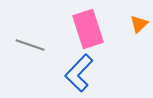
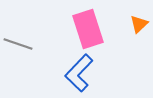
gray line: moved 12 px left, 1 px up
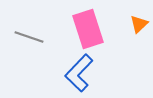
gray line: moved 11 px right, 7 px up
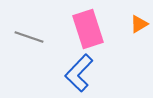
orange triangle: rotated 12 degrees clockwise
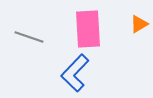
pink rectangle: rotated 15 degrees clockwise
blue L-shape: moved 4 px left
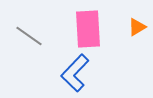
orange triangle: moved 2 px left, 3 px down
gray line: moved 1 px up; rotated 16 degrees clockwise
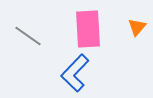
orange triangle: rotated 18 degrees counterclockwise
gray line: moved 1 px left
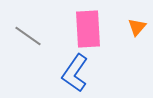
blue L-shape: rotated 9 degrees counterclockwise
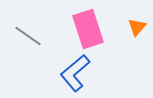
pink rectangle: rotated 15 degrees counterclockwise
blue L-shape: rotated 15 degrees clockwise
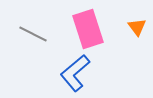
orange triangle: rotated 18 degrees counterclockwise
gray line: moved 5 px right, 2 px up; rotated 8 degrees counterclockwise
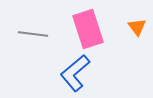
gray line: rotated 20 degrees counterclockwise
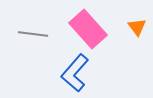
pink rectangle: rotated 24 degrees counterclockwise
blue L-shape: rotated 9 degrees counterclockwise
